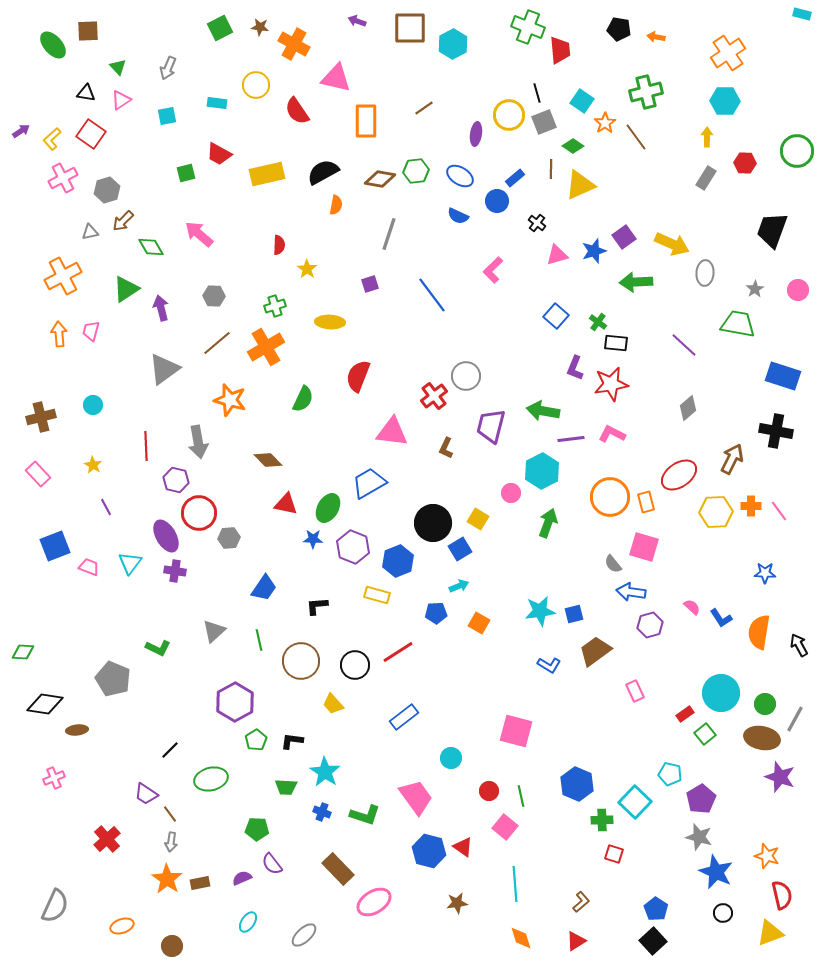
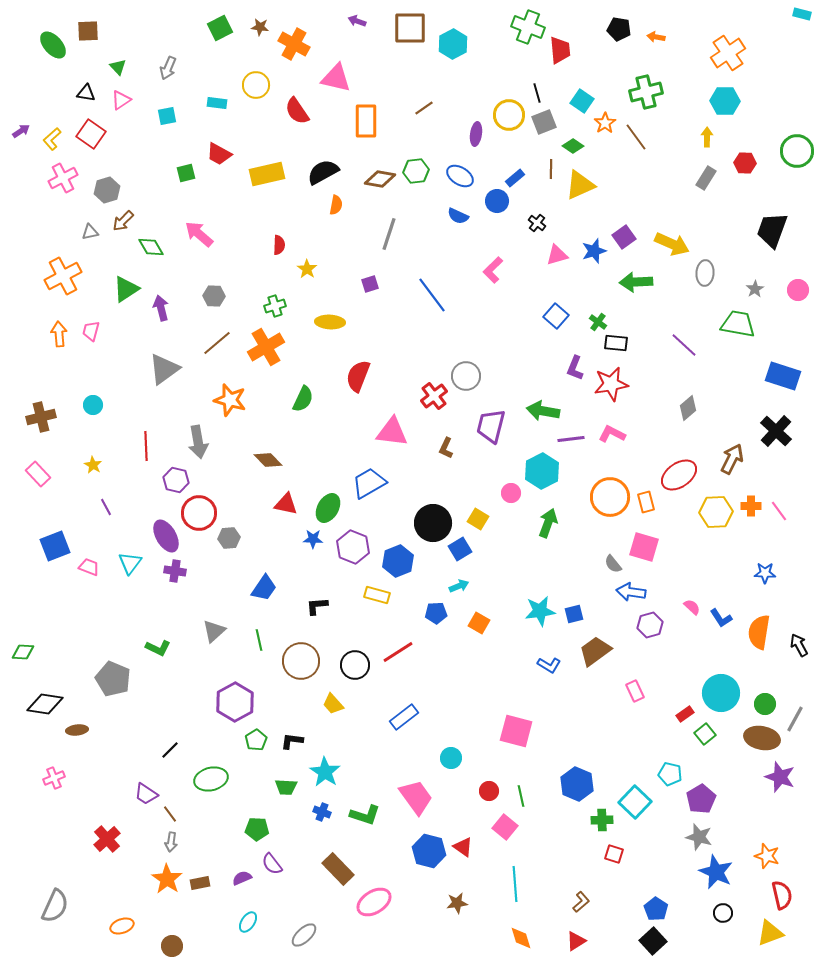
black cross at (776, 431): rotated 32 degrees clockwise
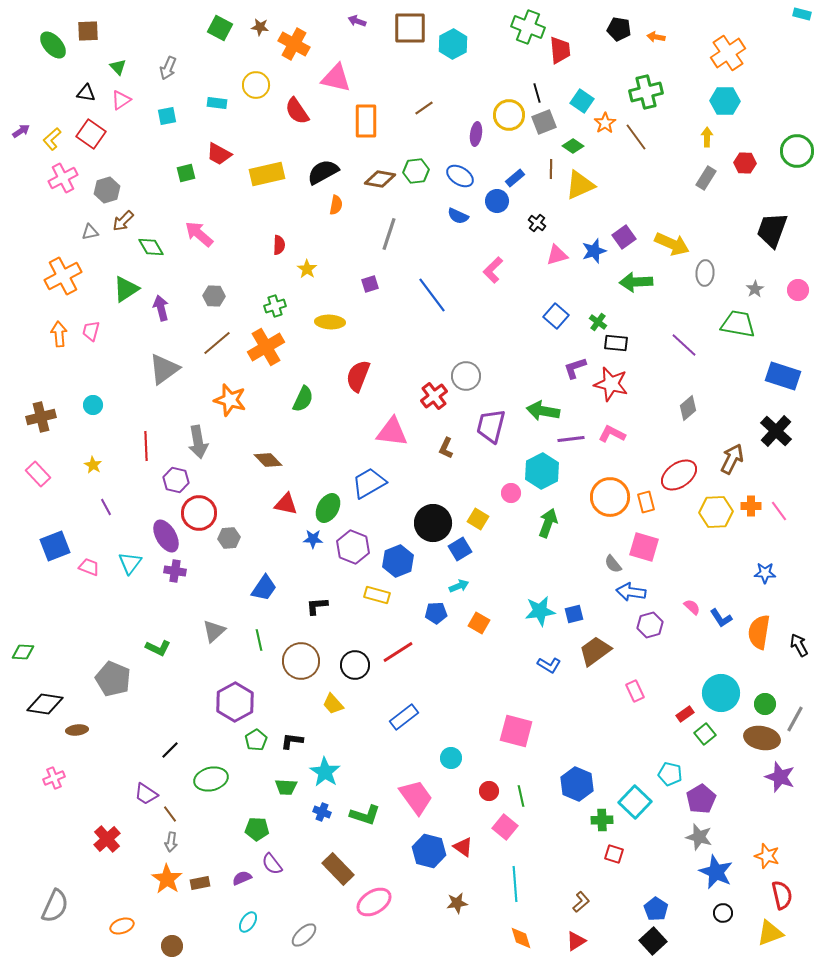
green square at (220, 28): rotated 35 degrees counterclockwise
purple L-shape at (575, 368): rotated 50 degrees clockwise
red star at (611, 384): rotated 24 degrees clockwise
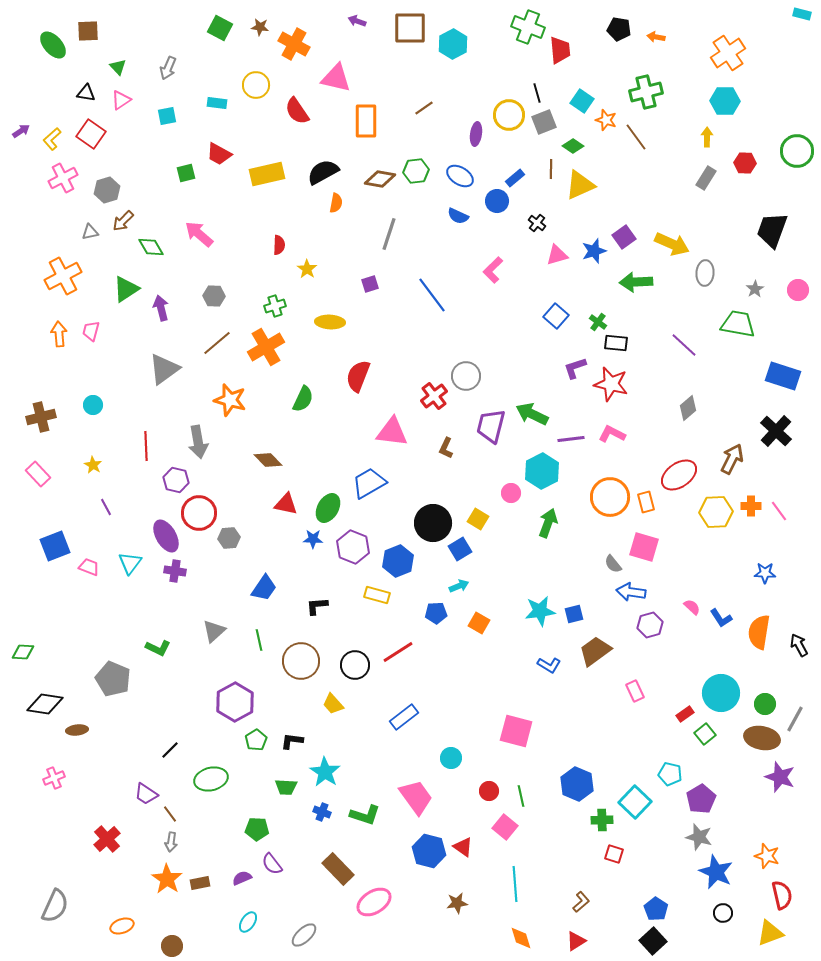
orange star at (605, 123): moved 1 px right, 3 px up; rotated 20 degrees counterclockwise
orange semicircle at (336, 205): moved 2 px up
green arrow at (543, 411): moved 11 px left, 3 px down; rotated 16 degrees clockwise
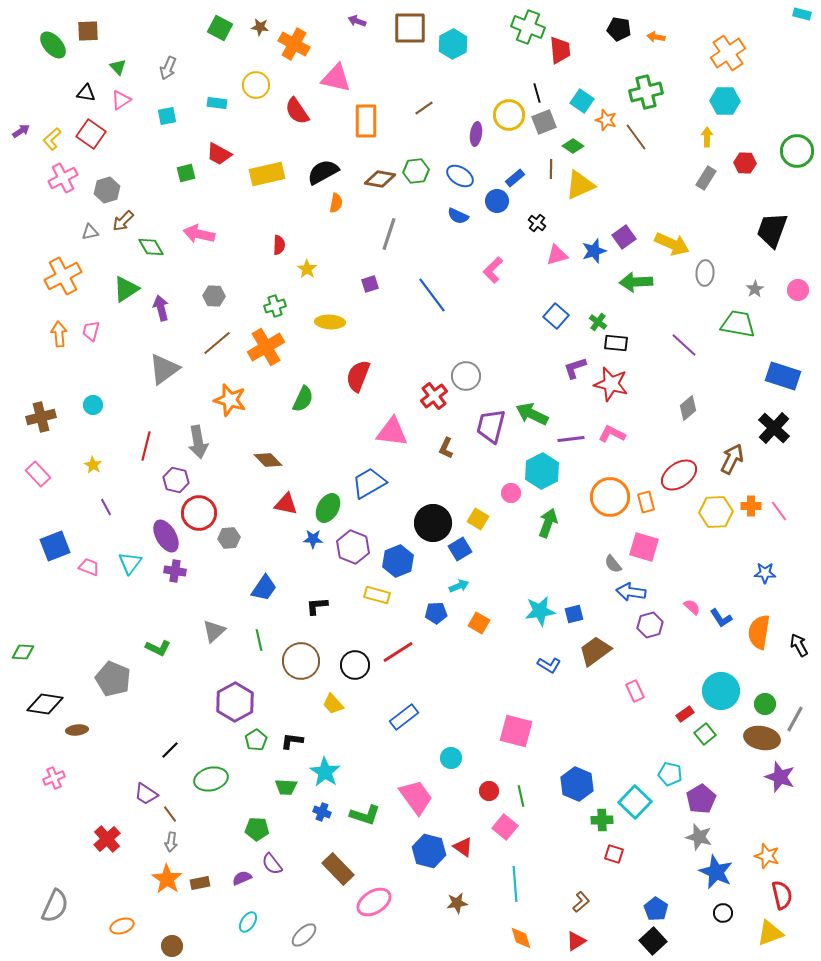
pink arrow at (199, 234): rotated 28 degrees counterclockwise
black cross at (776, 431): moved 2 px left, 3 px up
red line at (146, 446): rotated 16 degrees clockwise
cyan circle at (721, 693): moved 2 px up
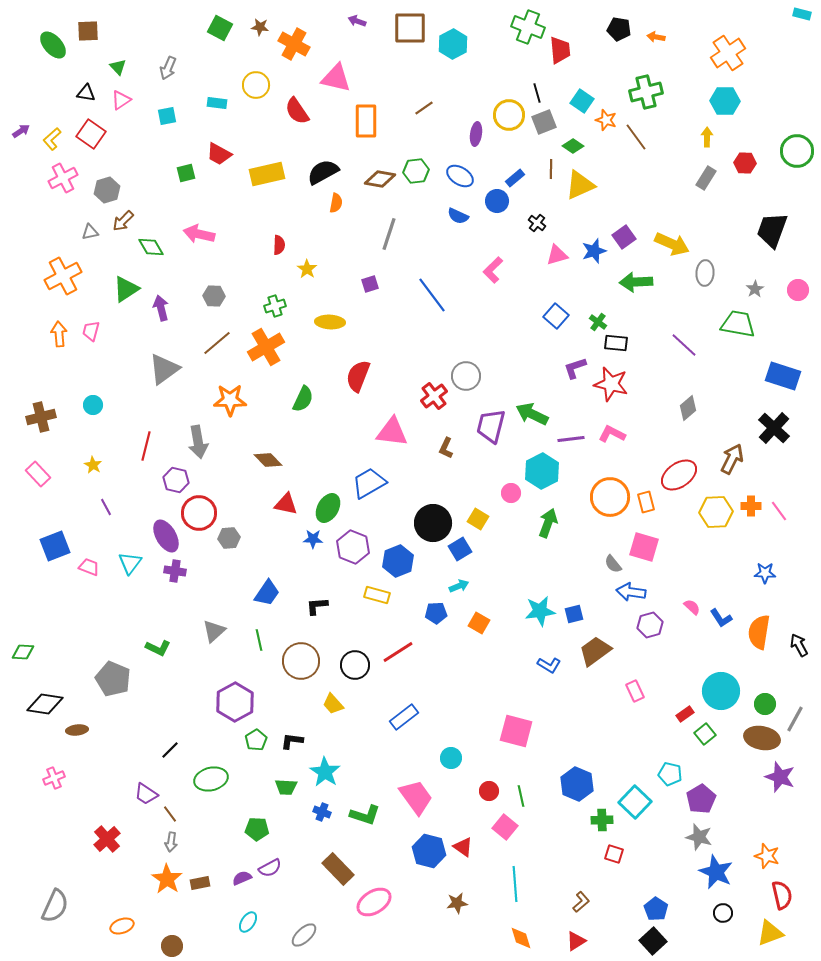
orange star at (230, 400): rotated 16 degrees counterclockwise
blue trapezoid at (264, 588): moved 3 px right, 5 px down
purple semicircle at (272, 864): moved 2 px left, 4 px down; rotated 80 degrees counterclockwise
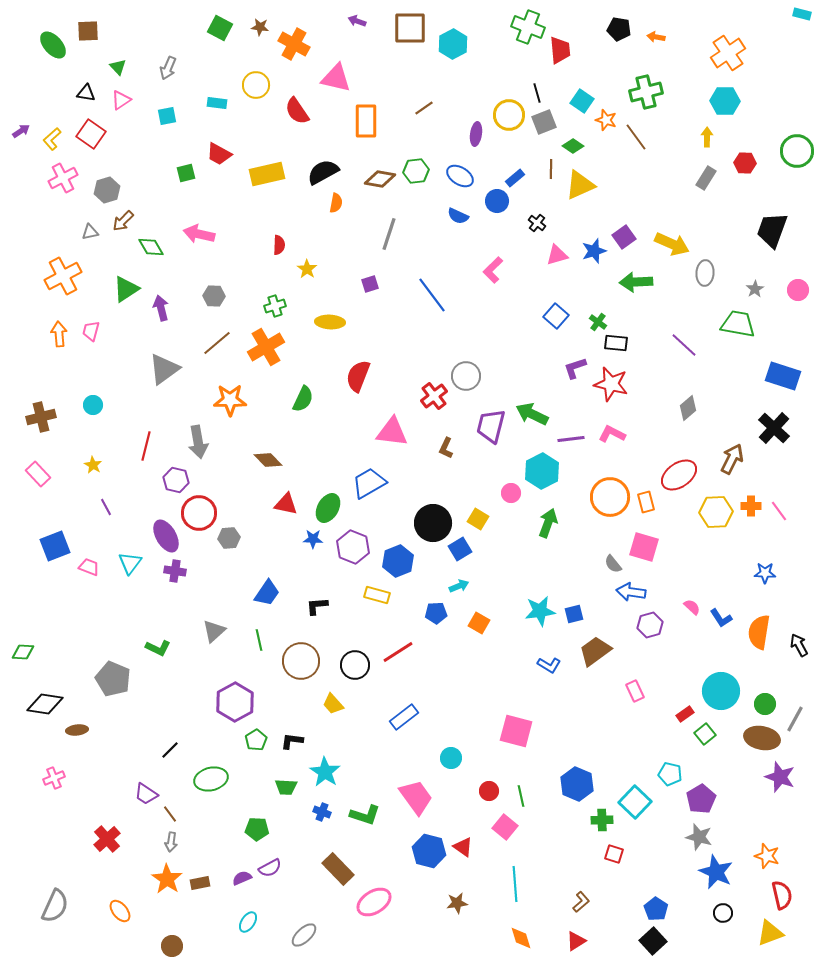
orange ellipse at (122, 926): moved 2 px left, 15 px up; rotated 70 degrees clockwise
